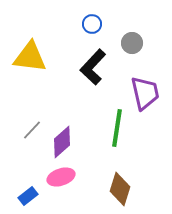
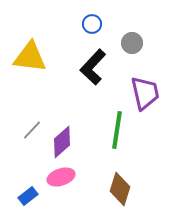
green line: moved 2 px down
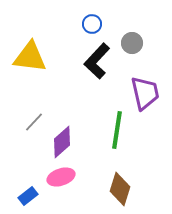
black L-shape: moved 4 px right, 6 px up
gray line: moved 2 px right, 8 px up
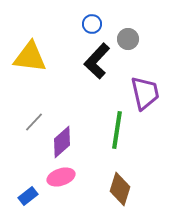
gray circle: moved 4 px left, 4 px up
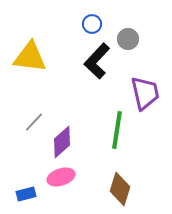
blue rectangle: moved 2 px left, 2 px up; rotated 24 degrees clockwise
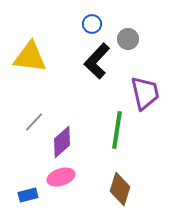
blue rectangle: moved 2 px right, 1 px down
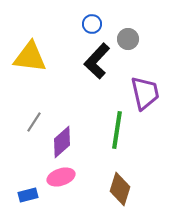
gray line: rotated 10 degrees counterclockwise
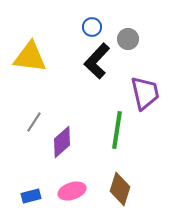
blue circle: moved 3 px down
pink ellipse: moved 11 px right, 14 px down
blue rectangle: moved 3 px right, 1 px down
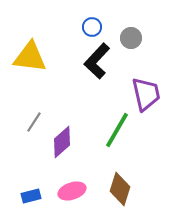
gray circle: moved 3 px right, 1 px up
purple trapezoid: moved 1 px right, 1 px down
green line: rotated 21 degrees clockwise
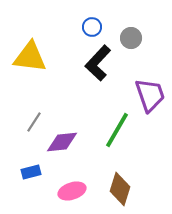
black L-shape: moved 1 px right, 2 px down
purple trapezoid: moved 4 px right, 1 px down; rotated 6 degrees counterclockwise
purple diamond: rotated 36 degrees clockwise
blue rectangle: moved 24 px up
